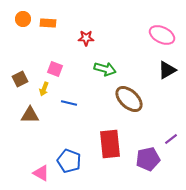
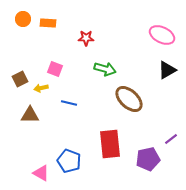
yellow arrow: moved 3 px left, 1 px up; rotated 56 degrees clockwise
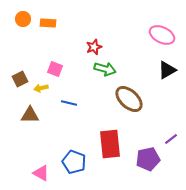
red star: moved 8 px right, 9 px down; rotated 21 degrees counterclockwise
blue pentagon: moved 5 px right, 1 px down
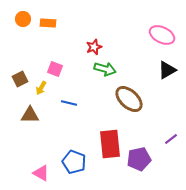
yellow arrow: rotated 48 degrees counterclockwise
purple pentagon: moved 9 px left
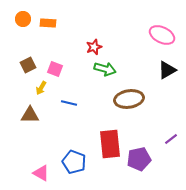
brown square: moved 8 px right, 14 px up
brown ellipse: rotated 52 degrees counterclockwise
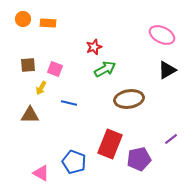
brown square: rotated 21 degrees clockwise
green arrow: rotated 45 degrees counterclockwise
red rectangle: rotated 28 degrees clockwise
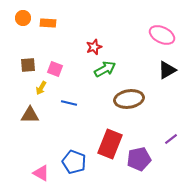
orange circle: moved 1 px up
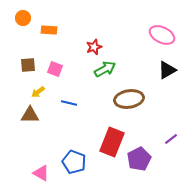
orange rectangle: moved 1 px right, 7 px down
yellow arrow: moved 3 px left, 4 px down; rotated 24 degrees clockwise
red rectangle: moved 2 px right, 2 px up
purple pentagon: rotated 15 degrees counterclockwise
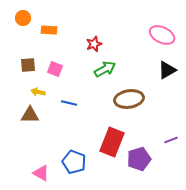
red star: moved 3 px up
yellow arrow: rotated 48 degrees clockwise
purple line: moved 1 px down; rotated 16 degrees clockwise
purple pentagon: rotated 10 degrees clockwise
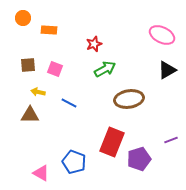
blue line: rotated 14 degrees clockwise
